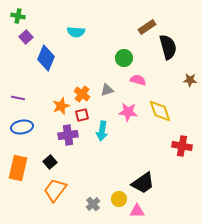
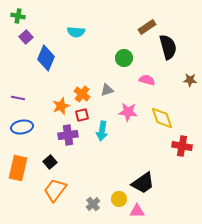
pink semicircle: moved 9 px right
yellow diamond: moved 2 px right, 7 px down
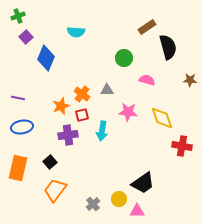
green cross: rotated 32 degrees counterclockwise
gray triangle: rotated 16 degrees clockwise
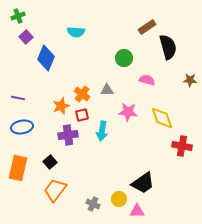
gray cross: rotated 24 degrees counterclockwise
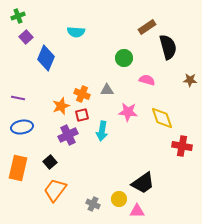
orange cross: rotated 14 degrees counterclockwise
purple cross: rotated 18 degrees counterclockwise
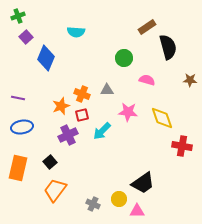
cyan arrow: rotated 36 degrees clockwise
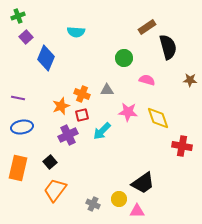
yellow diamond: moved 4 px left
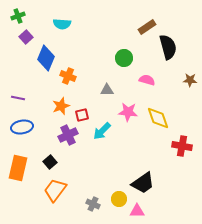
cyan semicircle: moved 14 px left, 8 px up
orange cross: moved 14 px left, 18 px up
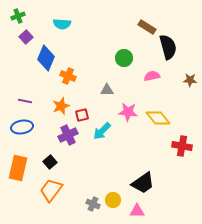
brown rectangle: rotated 66 degrees clockwise
pink semicircle: moved 5 px right, 4 px up; rotated 28 degrees counterclockwise
purple line: moved 7 px right, 3 px down
yellow diamond: rotated 20 degrees counterclockwise
orange trapezoid: moved 4 px left
yellow circle: moved 6 px left, 1 px down
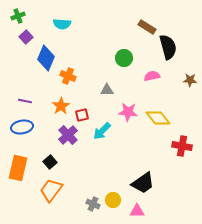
orange star: rotated 12 degrees counterclockwise
purple cross: rotated 18 degrees counterclockwise
